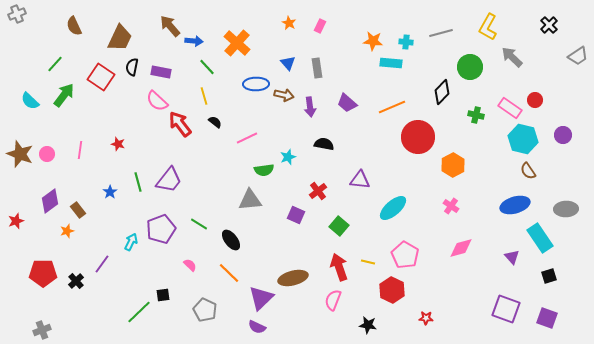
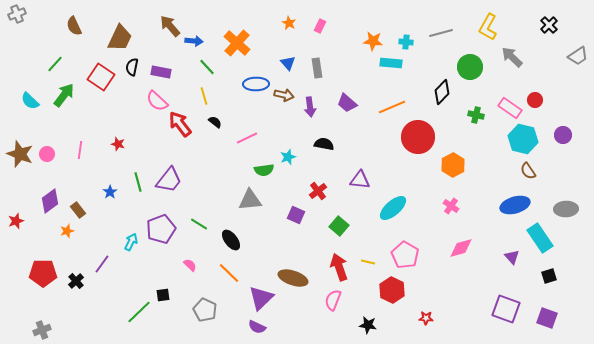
brown ellipse at (293, 278): rotated 32 degrees clockwise
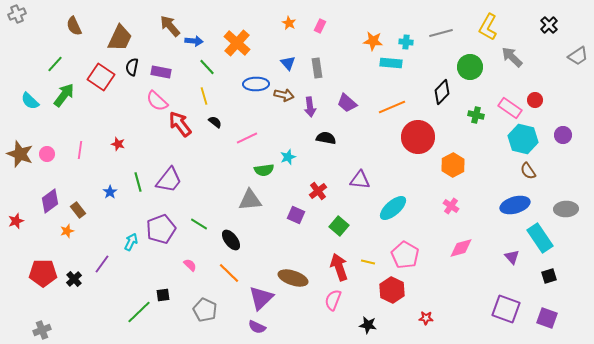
black semicircle at (324, 144): moved 2 px right, 6 px up
black cross at (76, 281): moved 2 px left, 2 px up
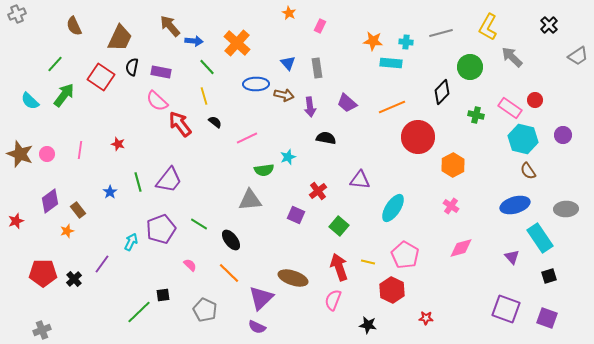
orange star at (289, 23): moved 10 px up
cyan ellipse at (393, 208): rotated 16 degrees counterclockwise
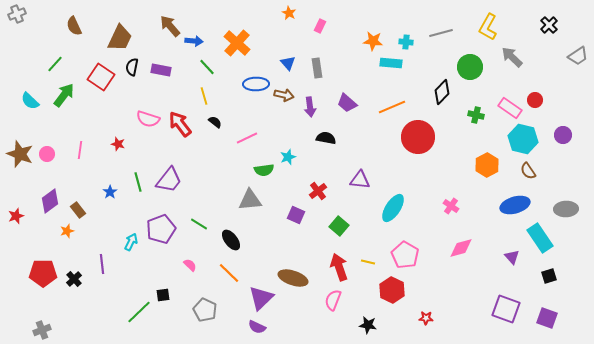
purple rectangle at (161, 72): moved 2 px up
pink semicircle at (157, 101): moved 9 px left, 18 px down; rotated 25 degrees counterclockwise
orange hexagon at (453, 165): moved 34 px right
red star at (16, 221): moved 5 px up
purple line at (102, 264): rotated 42 degrees counterclockwise
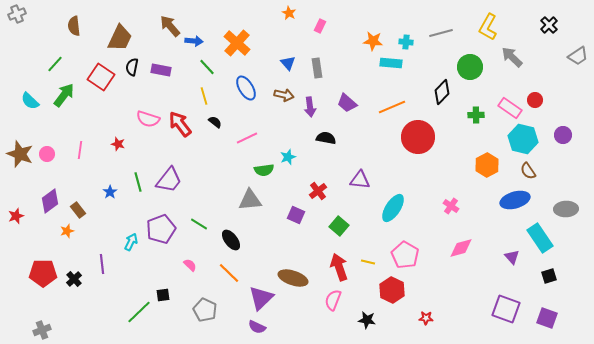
brown semicircle at (74, 26): rotated 18 degrees clockwise
blue ellipse at (256, 84): moved 10 px left, 4 px down; rotated 60 degrees clockwise
green cross at (476, 115): rotated 14 degrees counterclockwise
blue ellipse at (515, 205): moved 5 px up
black star at (368, 325): moved 1 px left, 5 px up
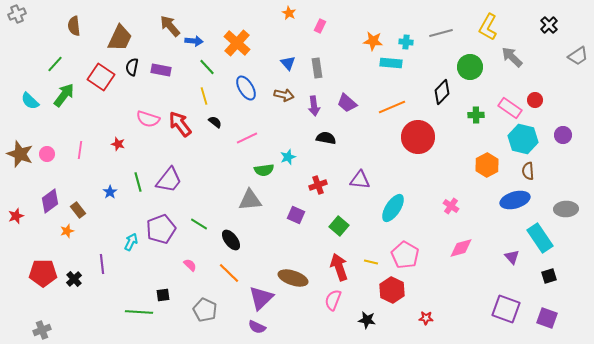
purple arrow at (310, 107): moved 4 px right, 1 px up
brown semicircle at (528, 171): rotated 30 degrees clockwise
red cross at (318, 191): moved 6 px up; rotated 18 degrees clockwise
yellow line at (368, 262): moved 3 px right
green line at (139, 312): rotated 48 degrees clockwise
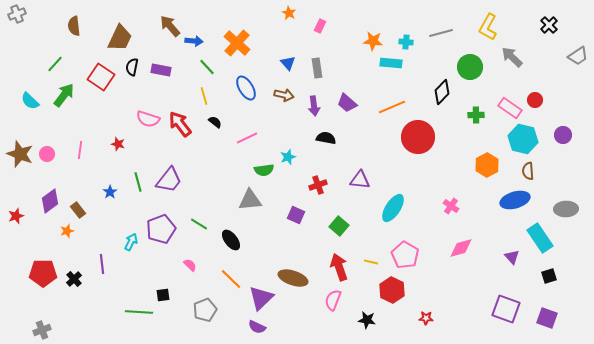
orange line at (229, 273): moved 2 px right, 6 px down
gray pentagon at (205, 310): rotated 25 degrees clockwise
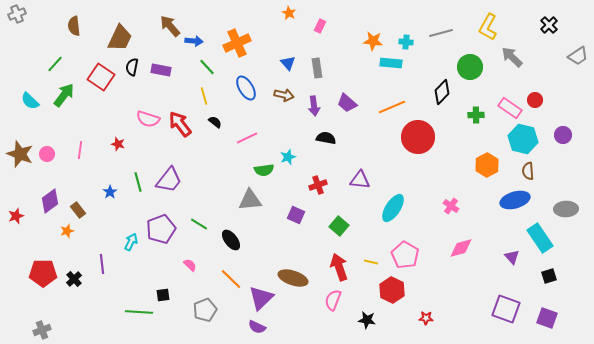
orange cross at (237, 43): rotated 24 degrees clockwise
